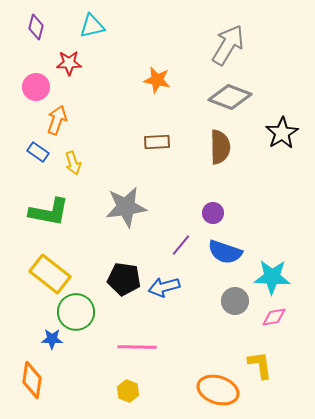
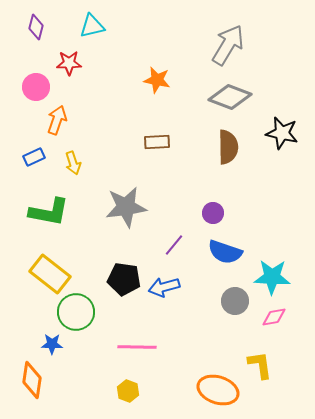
black star: rotated 28 degrees counterclockwise
brown semicircle: moved 8 px right
blue rectangle: moved 4 px left, 5 px down; rotated 60 degrees counterclockwise
purple line: moved 7 px left
blue star: moved 5 px down
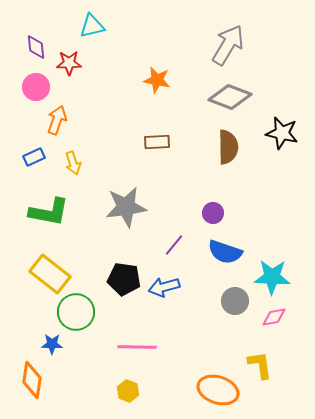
purple diamond: moved 20 px down; rotated 20 degrees counterclockwise
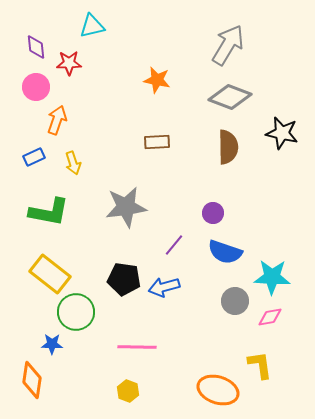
pink diamond: moved 4 px left
